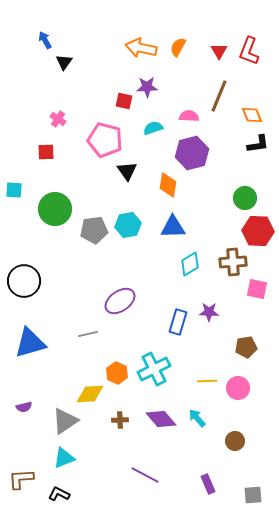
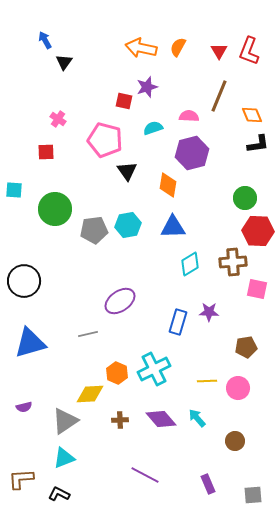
purple star at (147, 87): rotated 15 degrees counterclockwise
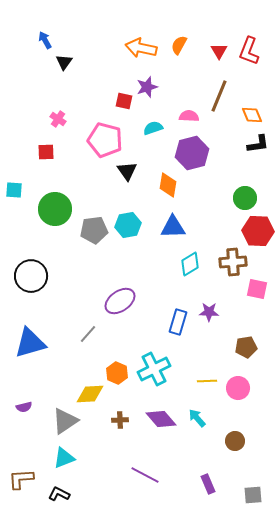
orange semicircle at (178, 47): moved 1 px right, 2 px up
black circle at (24, 281): moved 7 px right, 5 px up
gray line at (88, 334): rotated 36 degrees counterclockwise
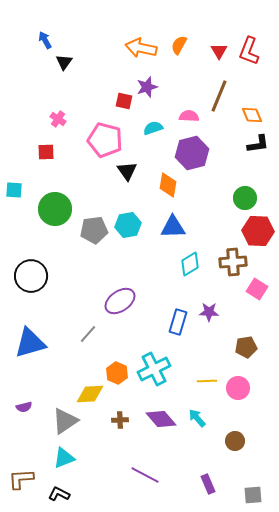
pink square at (257, 289): rotated 20 degrees clockwise
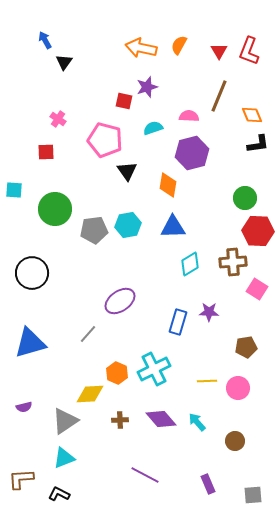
black circle at (31, 276): moved 1 px right, 3 px up
cyan arrow at (197, 418): moved 4 px down
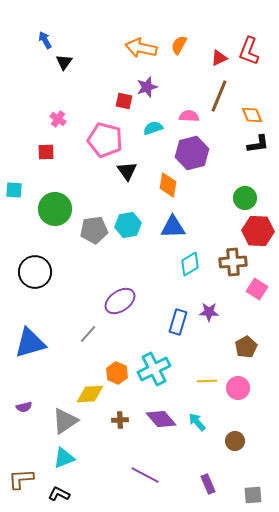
red triangle at (219, 51): moved 7 px down; rotated 36 degrees clockwise
black circle at (32, 273): moved 3 px right, 1 px up
brown pentagon at (246, 347): rotated 20 degrees counterclockwise
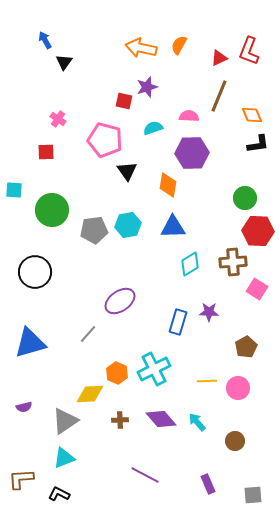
purple hexagon at (192, 153): rotated 12 degrees clockwise
green circle at (55, 209): moved 3 px left, 1 px down
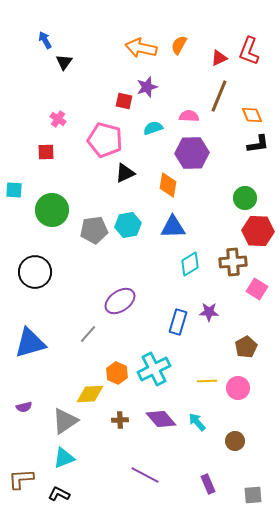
black triangle at (127, 171): moved 2 px left, 2 px down; rotated 40 degrees clockwise
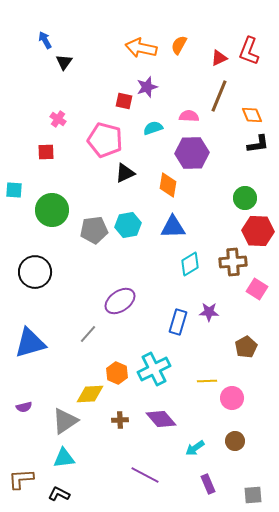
pink circle at (238, 388): moved 6 px left, 10 px down
cyan arrow at (197, 422): moved 2 px left, 26 px down; rotated 84 degrees counterclockwise
cyan triangle at (64, 458): rotated 15 degrees clockwise
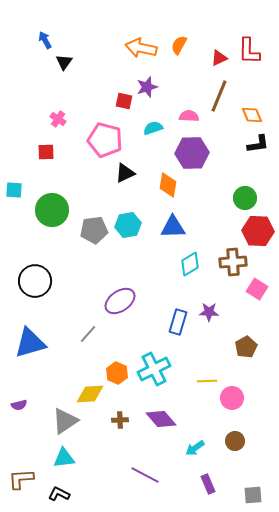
red L-shape at (249, 51): rotated 20 degrees counterclockwise
black circle at (35, 272): moved 9 px down
purple semicircle at (24, 407): moved 5 px left, 2 px up
